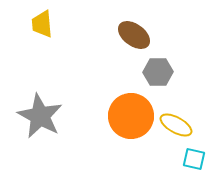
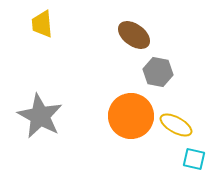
gray hexagon: rotated 12 degrees clockwise
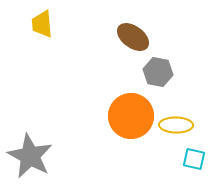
brown ellipse: moved 1 px left, 2 px down
gray star: moved 10 px left, 40 px down
yellow ellipse: rotated 28 degrees counterclockwise
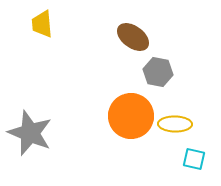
yellow ellipse: moved 1 px left, 1 px up
gray star: moved 23 px up; rotated 6 degrees counterclockwise
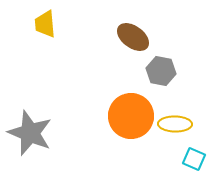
yellow trapezoid: moved 3 px right
gray hexagon: moved 3 px right, 1 px up
cyan square: rotated 10 degrees clockwise
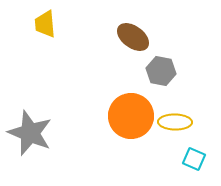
yellow ellipse: moved 2 px up
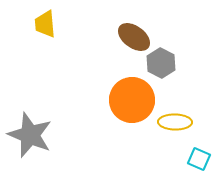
brown ellipse: moved 1 px right
gray hexagon: moved 8 px up; rotated 16 degrees clockwise
orange circle: moved 1 px right, 16 px up
gray star: moved 2 px down
cyan square: moved 5 px right
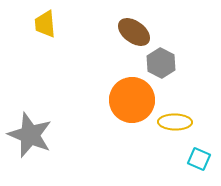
brown ellipse: moved 5 px up
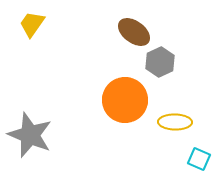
yellow trapezoid: moved 13 px left; rotated 40 degrees clockwise
gray hexagon: moved 1 px left, 1 px up; rotated 8 degrees clockwise
orange circle: moved 7 px left
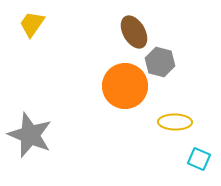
brown ellipse: rotated 24 degrees clockwise
gray hexagon: rotated 20 degrees counterclockwise
orange circle: moved 14 px up
